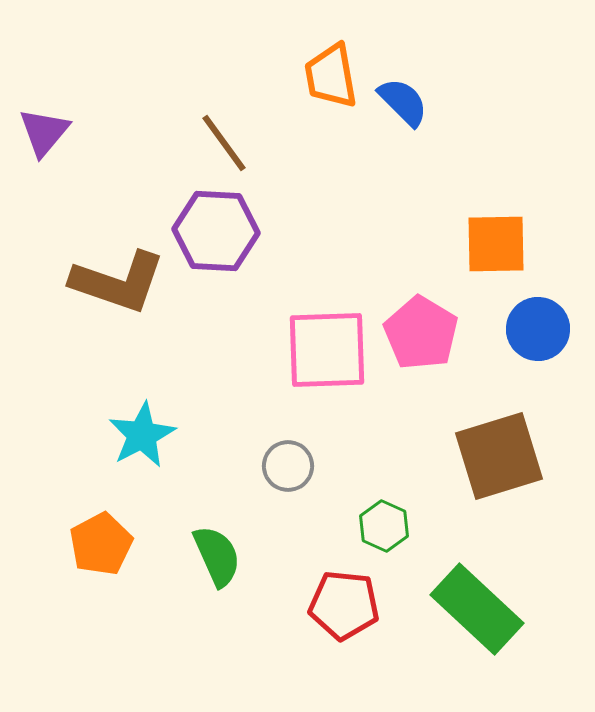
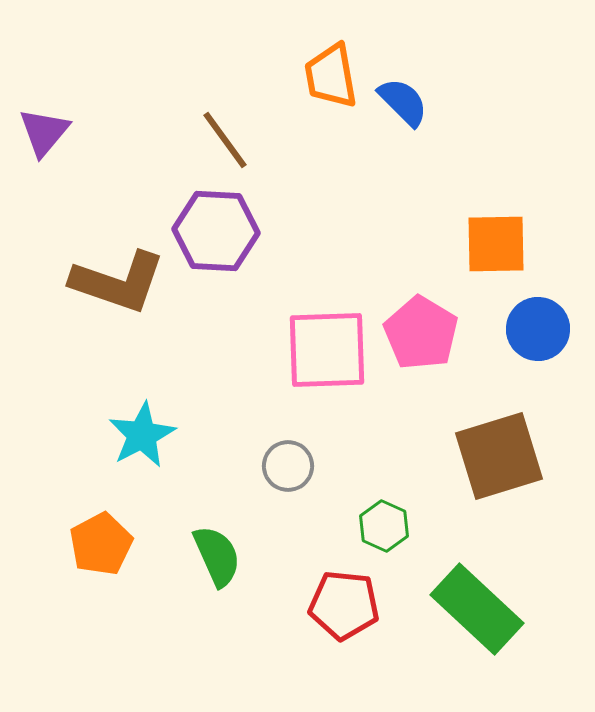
brown line: moved 1 px right, 3 px up
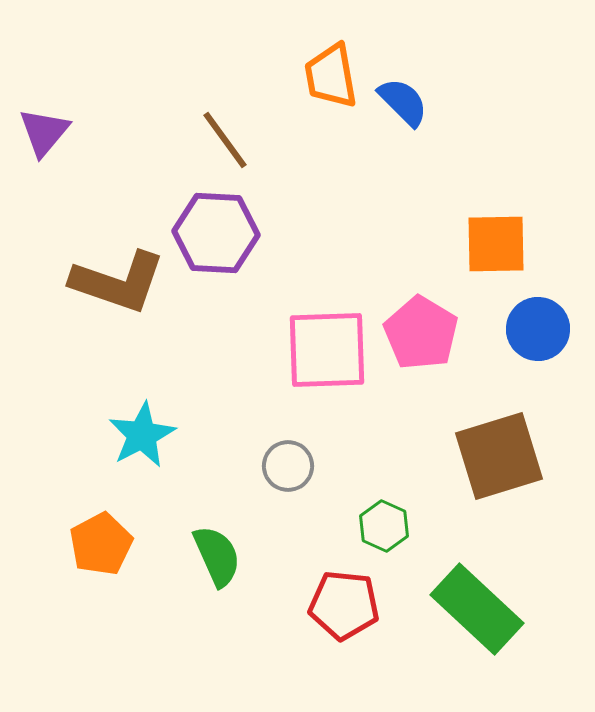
purple hexagon: moved 2 px down
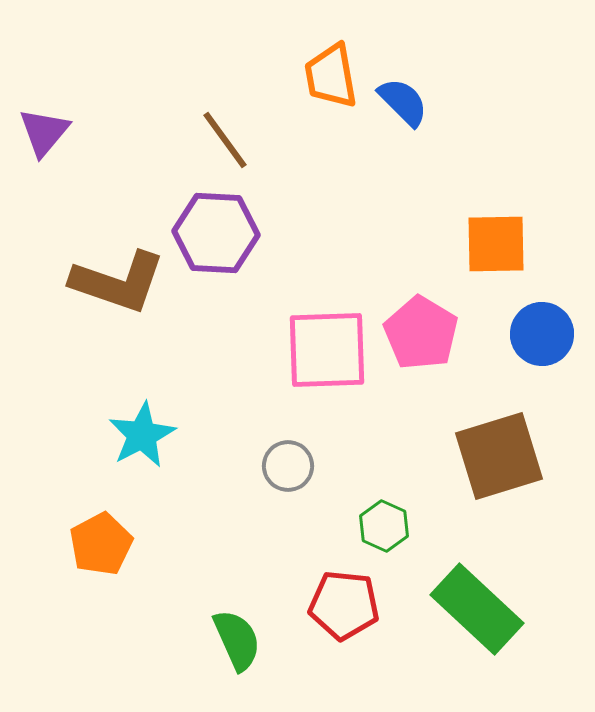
blue circle: moved 4 px right, 5 px down
green semicircle: moved 20 px right, 84 px down
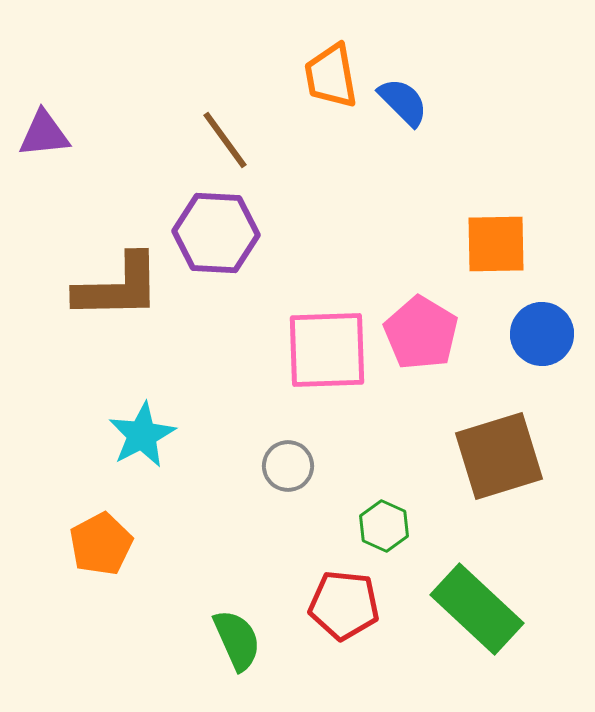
purple triangle: moved 2 px down; rotated 44 degrees clockwise
brown L-shape: moved 5 px down; rotated 20 degrees counterclockwise
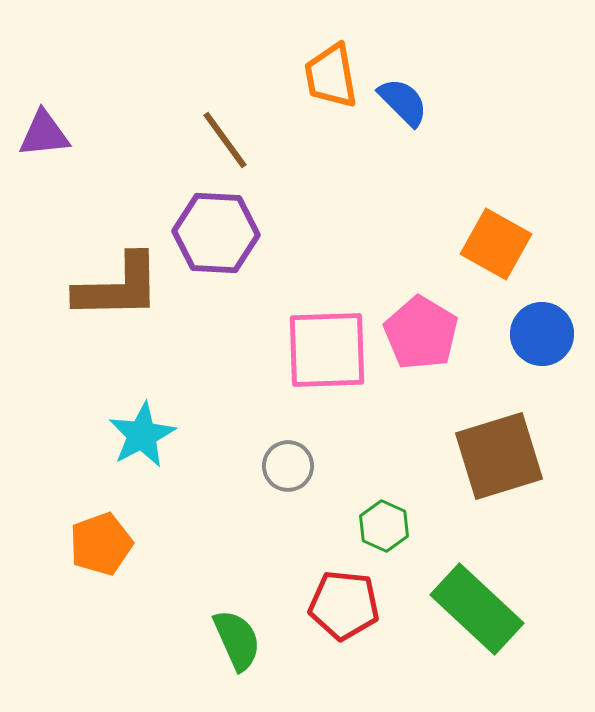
orange square: rotated 30 degrees clockwise
orange pentagon: rotated 8 degrees clockwise
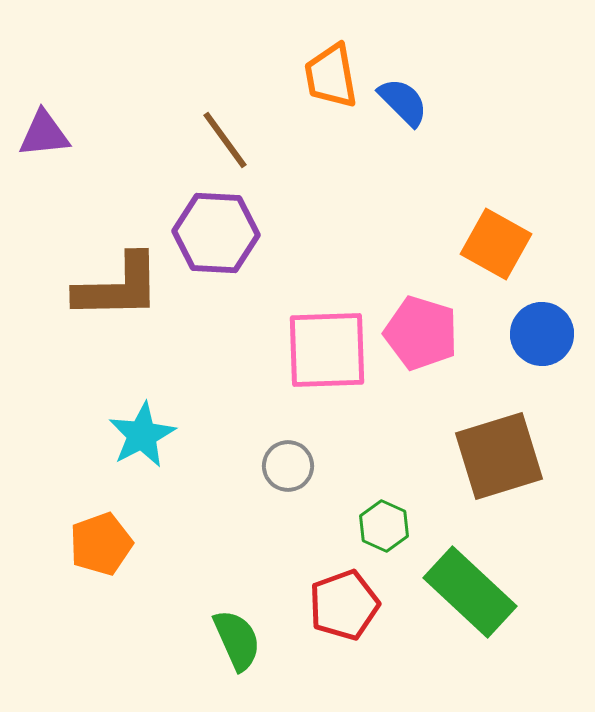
pink pentagon: rotated 14 degrees counterclockwise
red pentagon: rotated 26 degrees counterclockwise
green rectangle: moved 7 px left, 17 px up
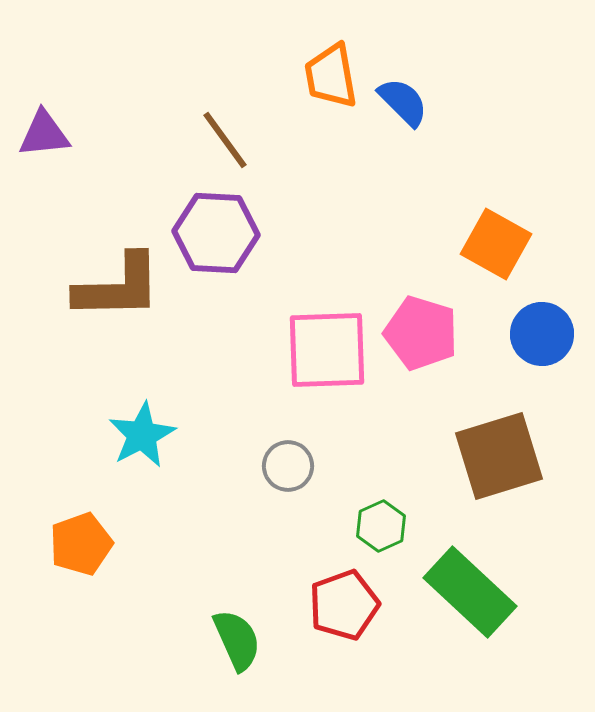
green hexagon: moved 3 px left; rotated 12 degrees clockwise
orange pentagon: moved 20 px left
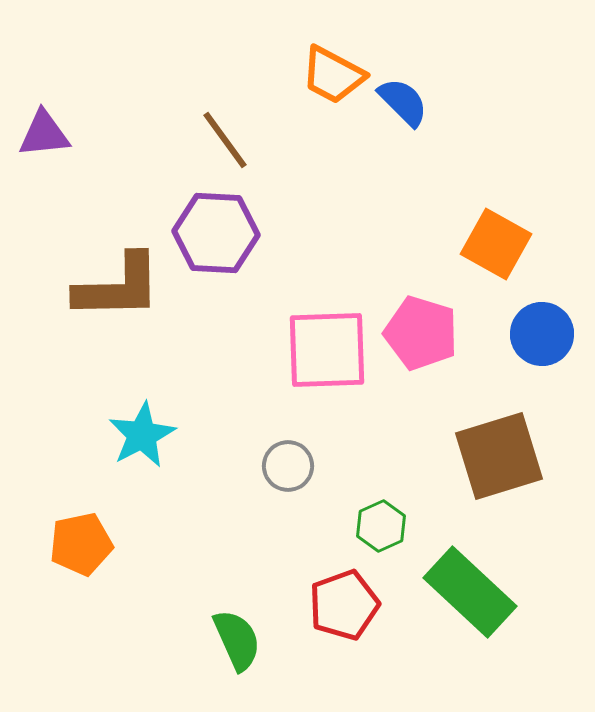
orange trapezoid: moved 2 px right, 1 px up; rotated 52 degrees counterclockwise
orange pentagon: rotated 8 degrees clockwise
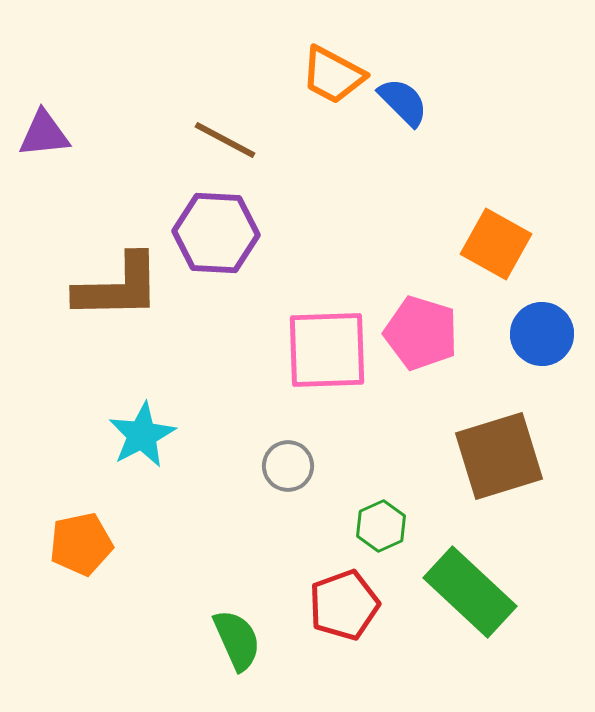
brown line: rotated 26 degrees counterclockwise
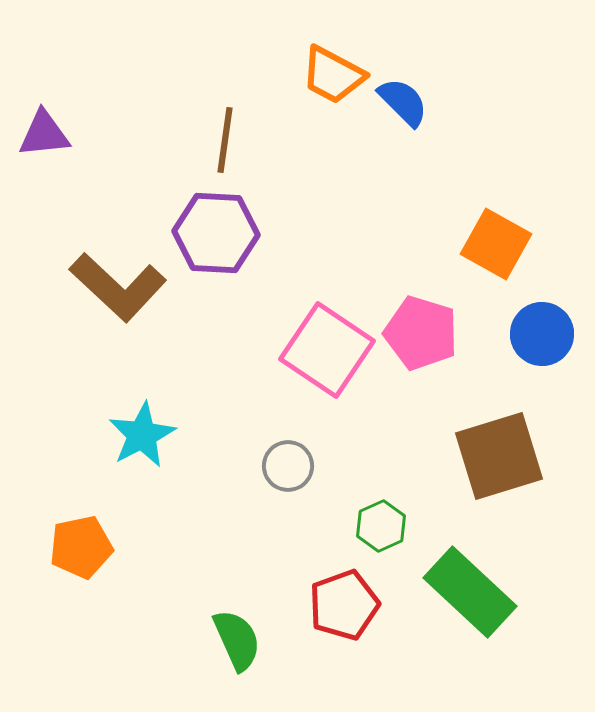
brown line: rotated 70 degrees clockwise
brown L-shape: rotated 44 degrees clockwise
pink square: rotated 36 degrees clockwise
orange pentagon: moved 3 px down
